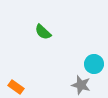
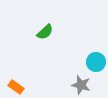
green semicircle: moved 2 px right; rotated 84 degrees counterclockwise
cyan circle: moved 2 px right, 2 px up
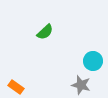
cyan circle: moved 3 px left, 1 px up
